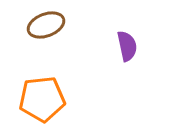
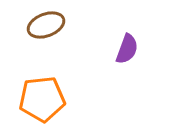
purple semicircle: moved 3 px down; rotated 32 degrees clockwise
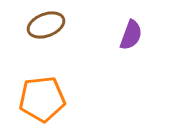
purple semicircle: moved 4 px right, 14 px up
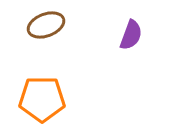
orange pentagon: rotated 6 degrees clockwise
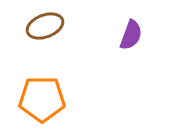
brown ellipse: moved 1 px left, 1 px down
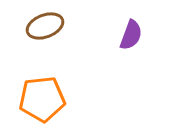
orange pentagon: rotated 6 degrees counterclockwise
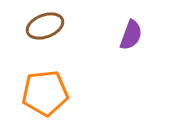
orange pentagon: moved 3 px right, 6 px up
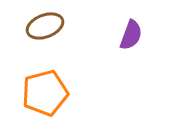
orange pentagon: rotated 9 degrees counterclockwise
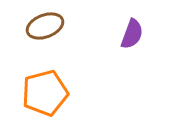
purple semicircle: moved 1 px right, 1 px up
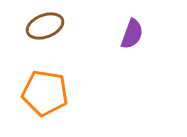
orange pentagon: rotated 24 degrees clockwise
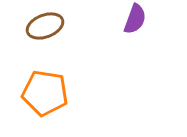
purple semicircle: moved 3 px right, 15 px up
